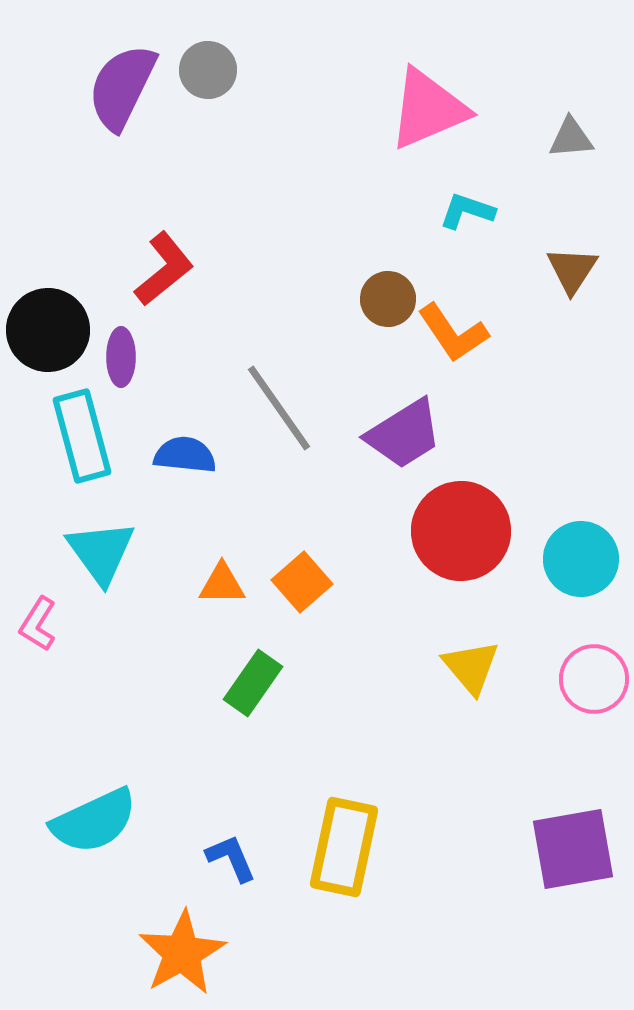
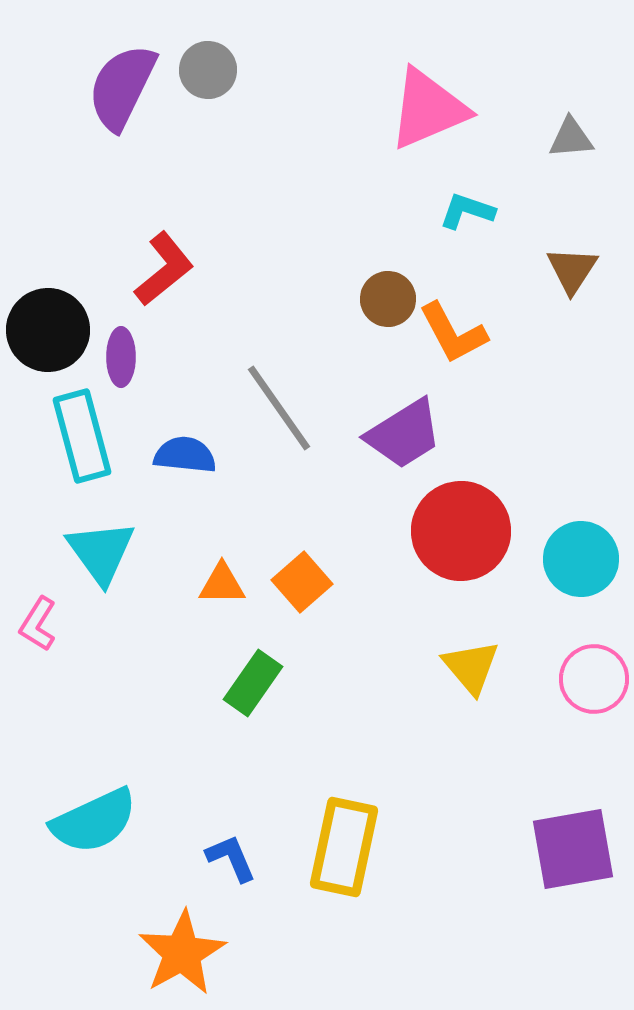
orange L-shape: rotated 6 degrees clockwise
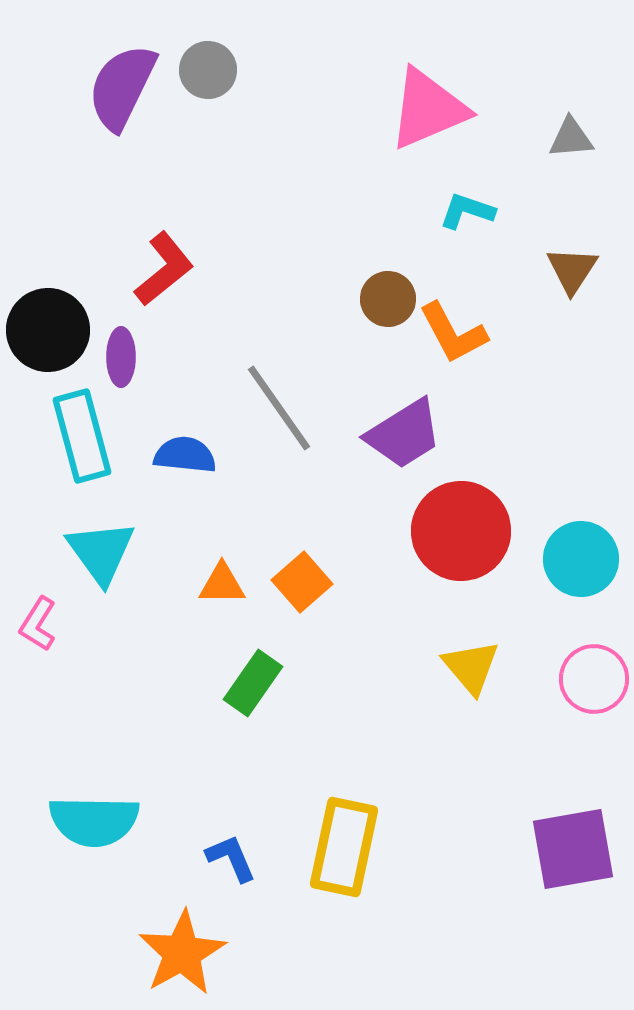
cyan semicircle: rotated 26 degrees clockwise
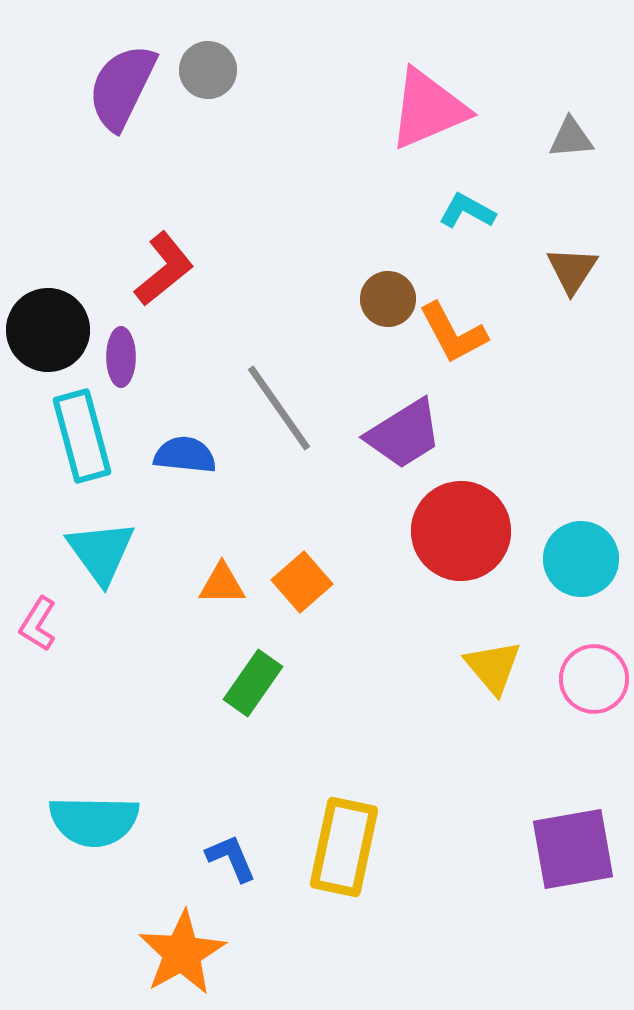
cyan L-shape: rotated 10 degrees clockwise
yellow triangle: moved 22 px right
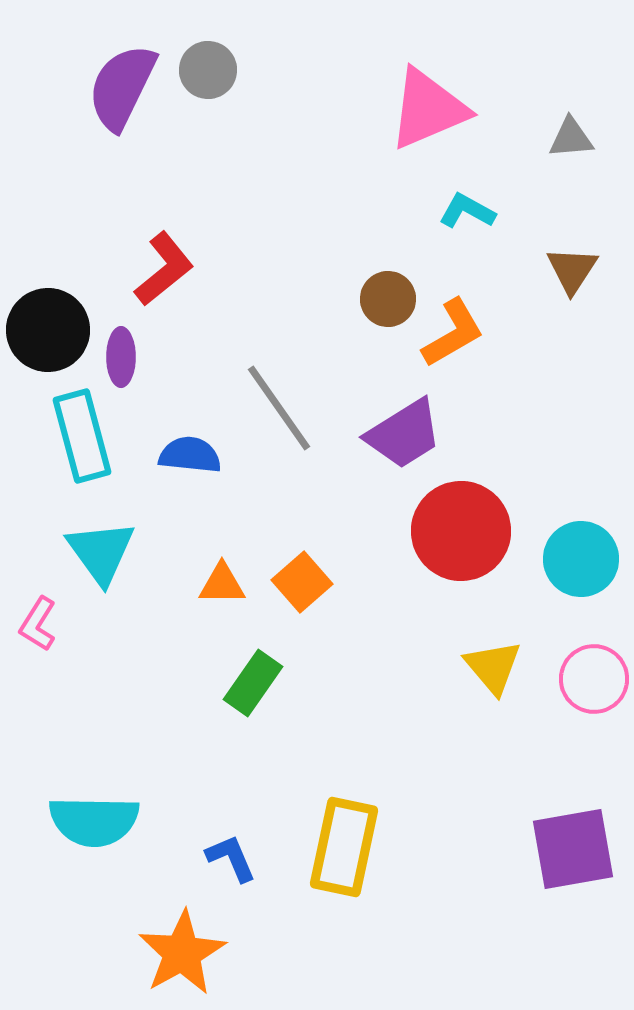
orange L-shape: rotated 92 degrees counterclockwise
blue semicircle: moved 5 px right
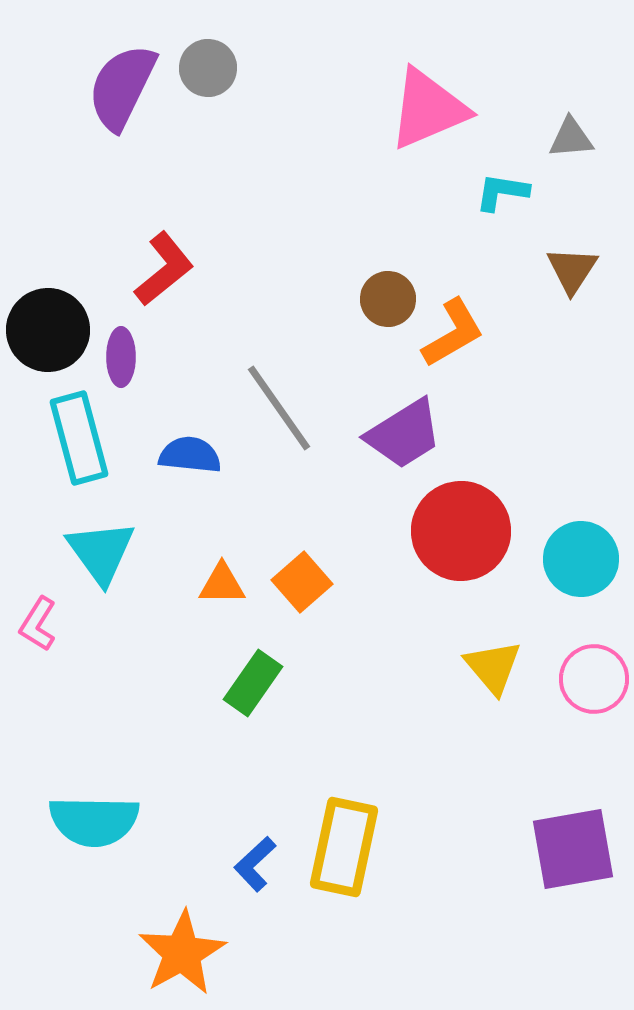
gray circle: moved 2 px up
cyan L-shape: moved 35 px right, 19 px up; rotated 20 degrees counterclockwise
cyan rectangle: moved 3 px left, 2 px down
blue L-shape: moved 24 px right, 6 px down; rotated 110 degrees counterclockwise
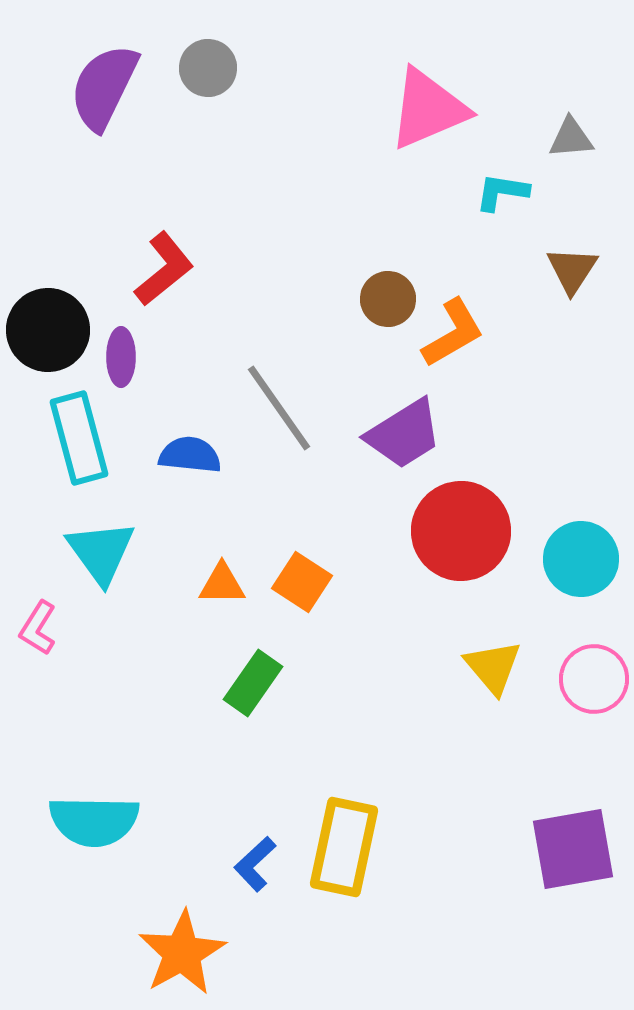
purple semicircle: moved 18 px left
orange square: rotated 16 degrees counterclockwise
pink L-shape: moved 4 px down
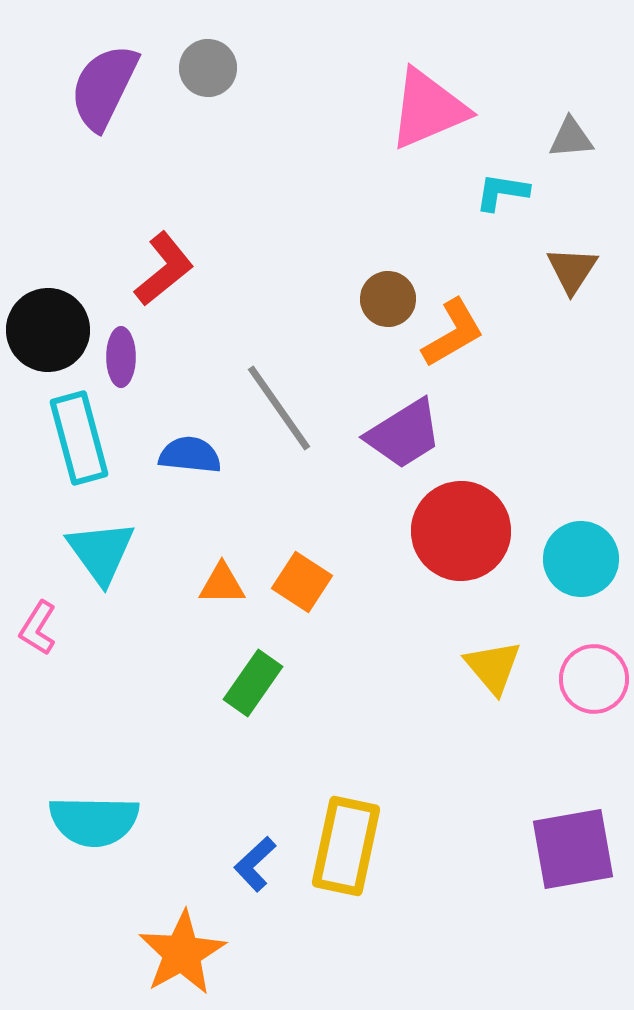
yellow rectangle: moved 2 px right, 1 px up
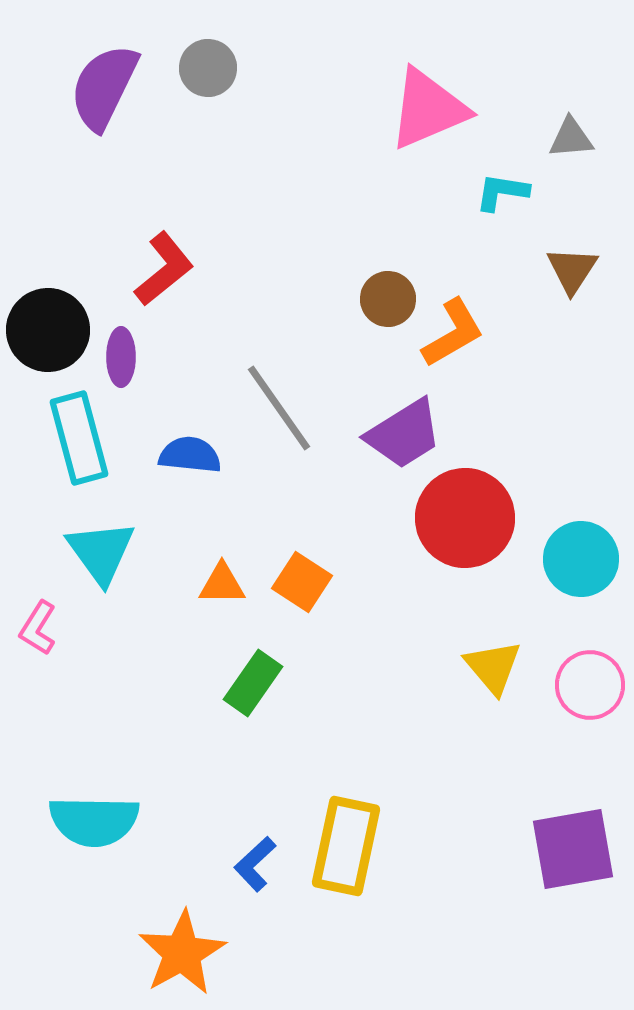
red circle: moved 4 px right, 13 px up
pink circle: moved 4 px left, 6 px down
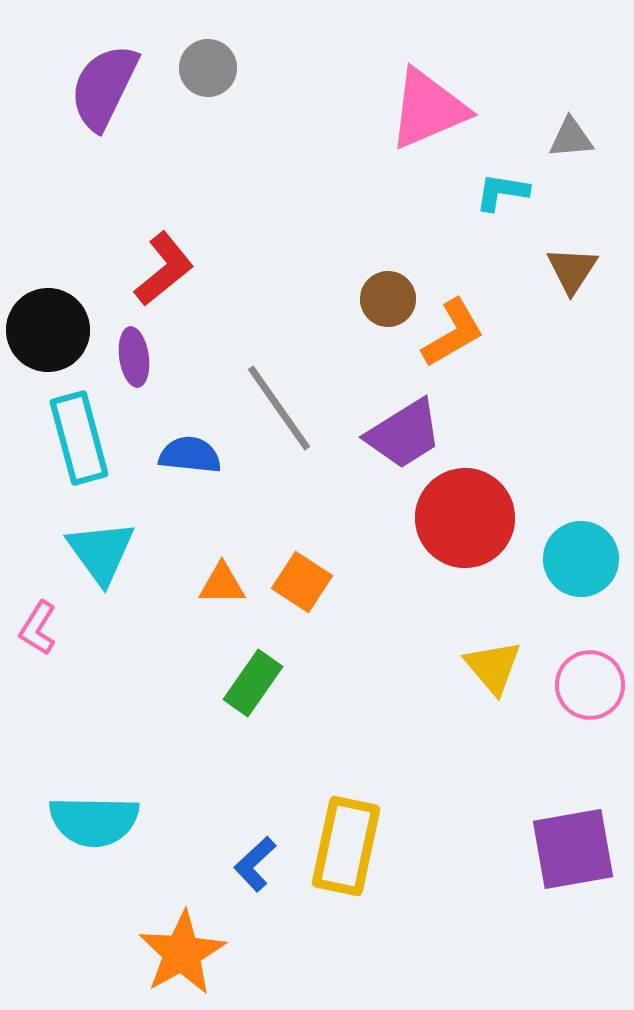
purple ellipse: moved 13 px right; rotated 8 degrees counterclockwise
